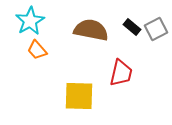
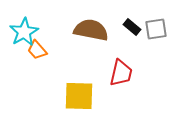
cyan star: moved 6 px left, 11 px down
gray square: rotated 20 degrees clockwise
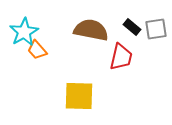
red trapezoid: moved 16 px up
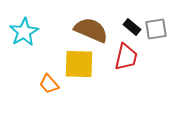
brown semicircle: rotated 12 degrees clockwise
orange trapezoid: moved 12 px right, 34 px down
red trapezoid: moved 5 px right
yellow square: moved 32 px up
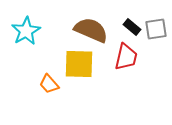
cyan star: moved 2 px right, 1 px up
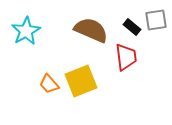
gray square: moved 9 px up
red trapezoid: rotated 20 degrees counterclockwise
yellow square: moved 2 px right, 17 px down; rotated 24 degrees counterclockwise
